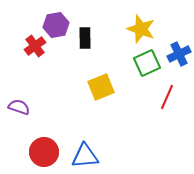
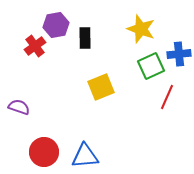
blue cross: rotated 20 degrees clockwise
green square: moved 4 px right, 3 px down
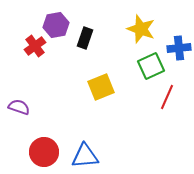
black rectangle: rotated 20 degrees clockwise
blue cross: moved 6 px up
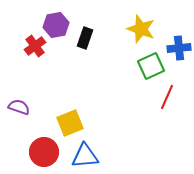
yellow square: moved 31 px left, 36 px down
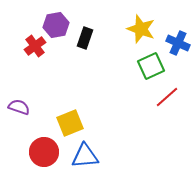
blue cross: moved 1 px left, 5 px up; rotated 30 degrees clockwise
red line: rotated 25 degrees clockwise
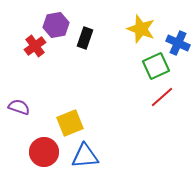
green square: moved 5 px right
red line: moved 5 px left
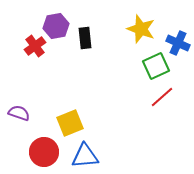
purple hexagon: moved 1 px down
black rectangle: rotated 25 degrees counterclockwise
purple semicircle: moved 6 px down
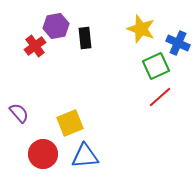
red line: moved 2 px left
purple semicircle: rotated 30 degrees clockwise
red circle: moved 1 px left, 2 px down
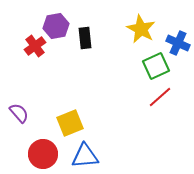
yellow star: rotated 8 degrees clockwise
